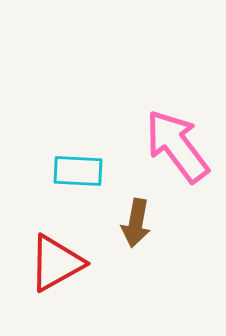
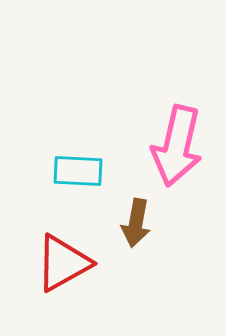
pink arrow: rotated 130 degrees counterclockwise
red triangle: moved 7 px right
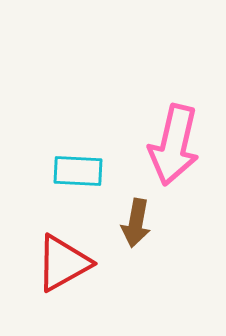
pink arrow: moved 3 px left, 1 px up
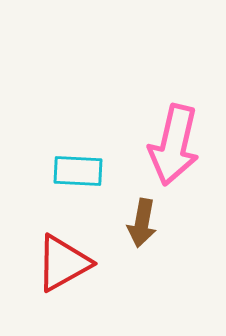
brown arrow: moved 6 px right
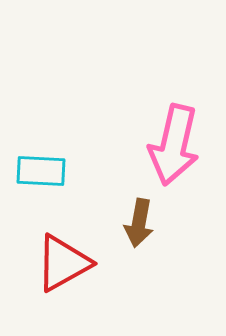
cyan rectangle: moved 37 px left
brown arrow: moved 3 px left
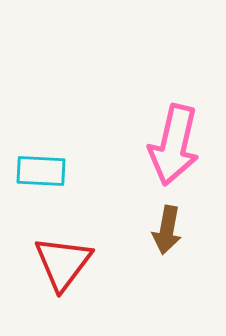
brown arrow: moved 28 px right, 7 px down
red triangle: rotated 24 degrees counterclockwise
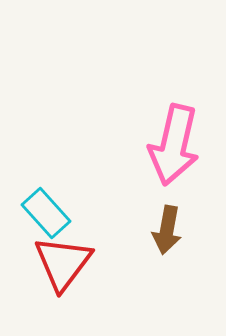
cyan rectangle: moved 5 px right, 42 px down; rotated 45 degrees clockwise
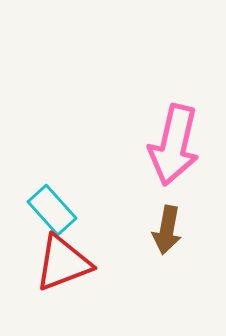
cyan rectangle: moved 6 px right, 3 px up
red triangle: rotated 32 degrees clockwise
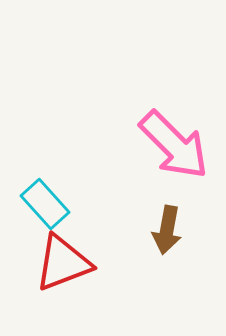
pink arrow: rotated 58 degrees counterclockwise
cyan rectangle: moved 7 px left, 6 px up
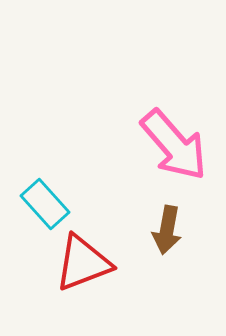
pink arrow: rotated 4 degrees clockwise
red triangle: moved 20 px right
